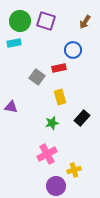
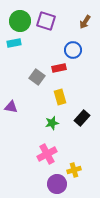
purple circle: moved 1 px right, 2 px up
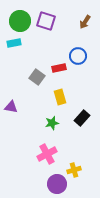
blue circle: moved 5 px right, 6 px down
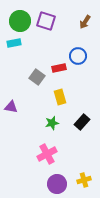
black rectangle: moved 4 px down
yellow cross: moved 10 px right, 10 px down
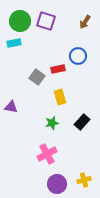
red rectangle: moved 1 px left, 1 px down
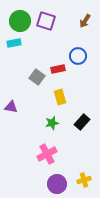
brown arrow: moved 1 px up
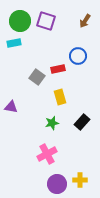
yellow cross: moved 4 px left; rotated 16 degrees clockwise
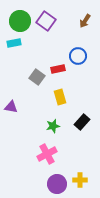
purple square: rotated 18 degrees clockwise
green star: moved 1 px right, 3 px down
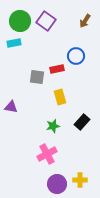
blue circle: moved 2 px left
red rectangle: moved 1 px left
gray square: rotated 28 degrees counterclockwise
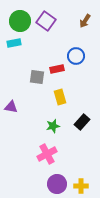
yellow cross: moved 1 px right, 6 px down
